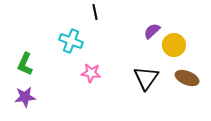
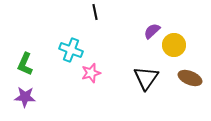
cyan cross: moved 9 px down
pink star: rotated 24 degrees counterclockwise
brown ellipse: moved 3 px right
purple star: rotated 10 degrees clockwise
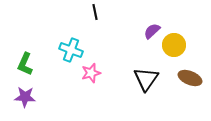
black triangle: moved 1 px down
